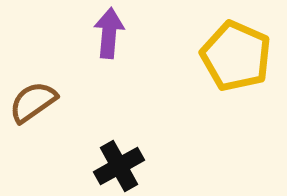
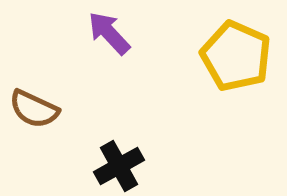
purple arrow: rotated 48 degrees counterclockwise
brown semicircle: moved 1 px right, 7 px down; rotated 120 degrees counterclockwise
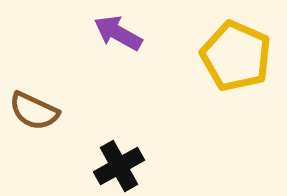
purple arrow: moved 9 px right; rotated 18 degrees counterclockwise
brown semicircle: moved 2 px down
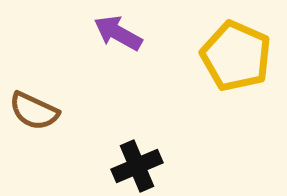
black cross: moved 18 px right; rotated 6 degrees clockwise
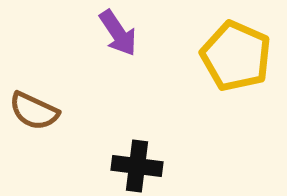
purple arrow: rotated 153 degrees counterclockwise
black cross: rotated 30 degrees clockwise
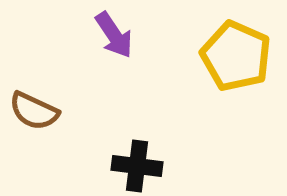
purple arrow: moved 4 px left, 2 px down
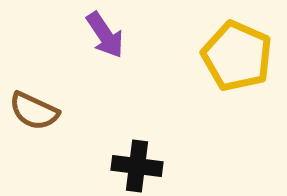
purple arrow: moved 9 px left
yellow pentagon: moved 1 px right
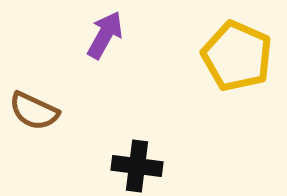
purple arrow: rotated 117 degrees counterclockwise
